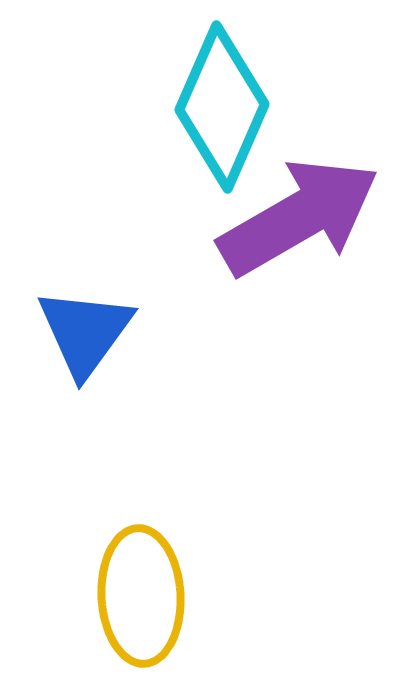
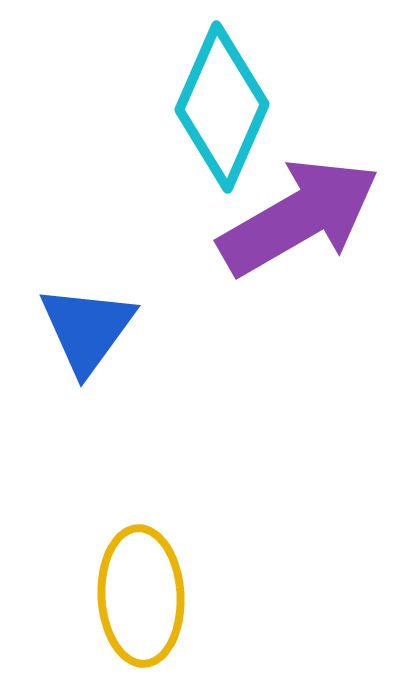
blue triangle: moved 2 px right, 3 px up
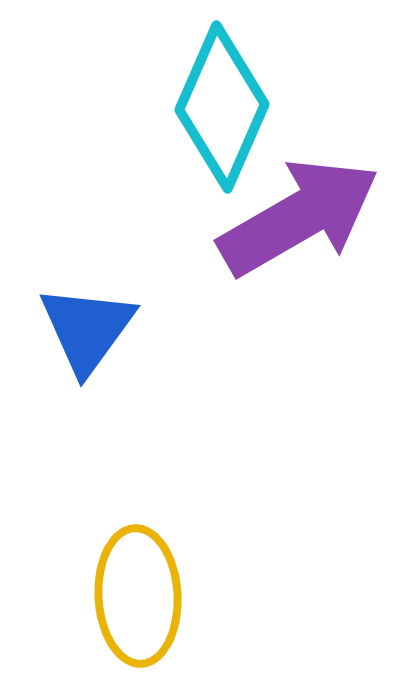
yellow ellipse: moved 3 px left
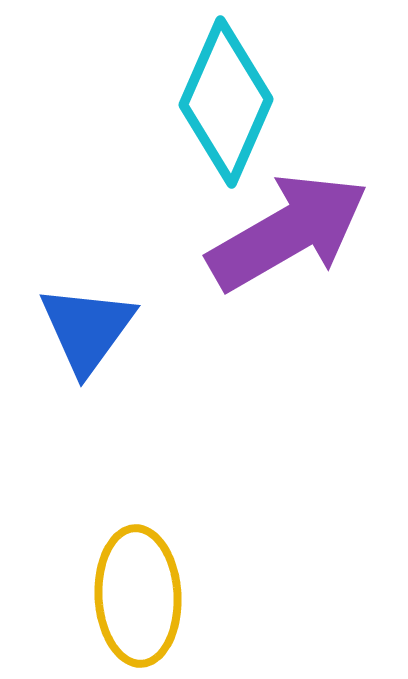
cyan diamond: moved 4 px right, 5 px up
purple arrow: moved 11 px left, 15 px down
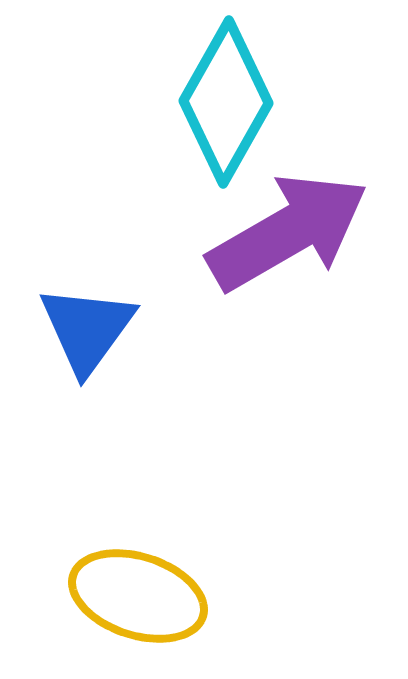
cyan diamond: rotated 6 degrees clockwise
yellow ellipse: rotated 69 degrees counterclockwise
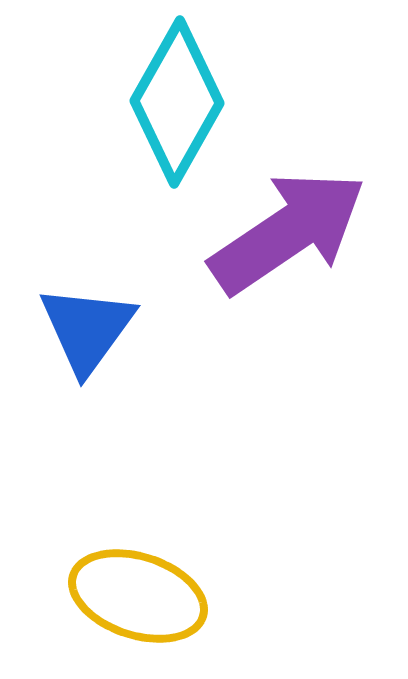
cyan diamond: moved 49 px left
purple arrow: rotated 4 degrees counterclockwise
